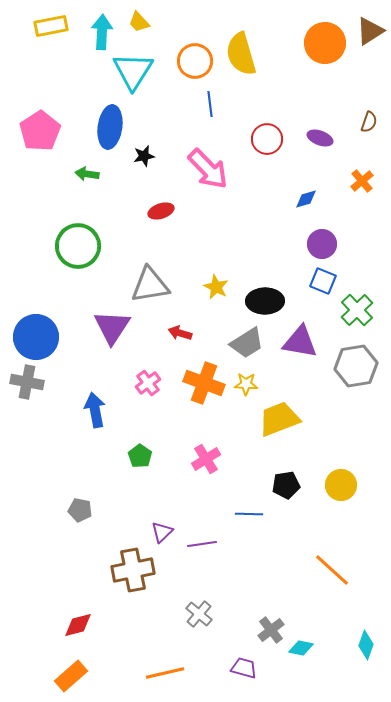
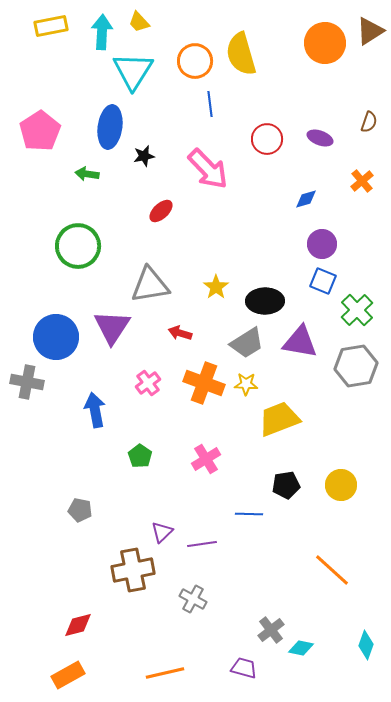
red ellipse at (161, 211): rotated 25 degrees counterclockwise
yellow star at (216, 287): rotated 10 degrees clockwise
blue circle at (36, 337): moved 20 px right
gray cross at (199, 614): moved 6 px left, 15 px up; rotated 12 degrees counterclockwise
orange rectangle at (71, 676): moved 3 px left, 1 px up; rotated 12 degrees clockwise
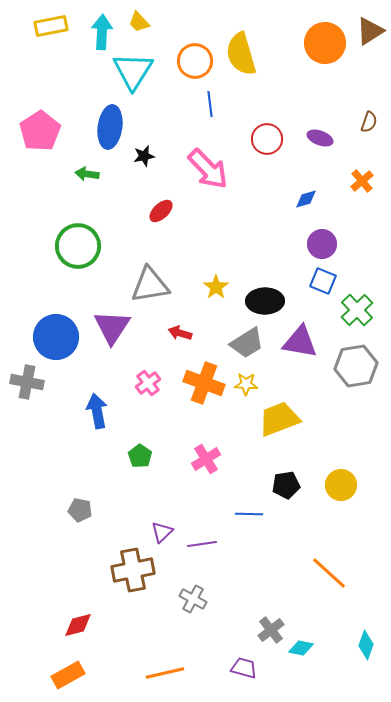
blue arrow at (95, 410): moved 2 px right, 1 px down
orange line at (332, 570): moved 3 px left, 3 px down
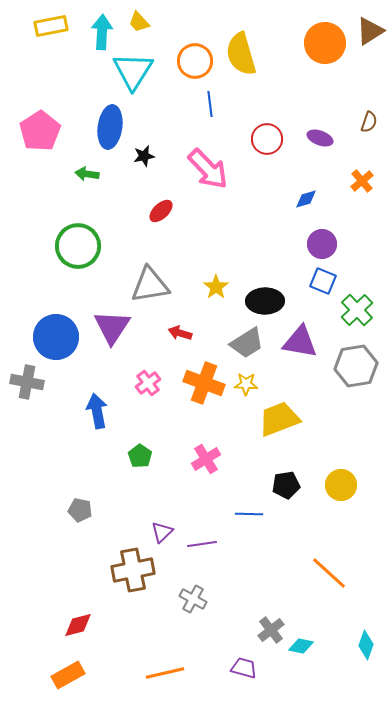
cyan diamond at (301, 648): moved 2 px up
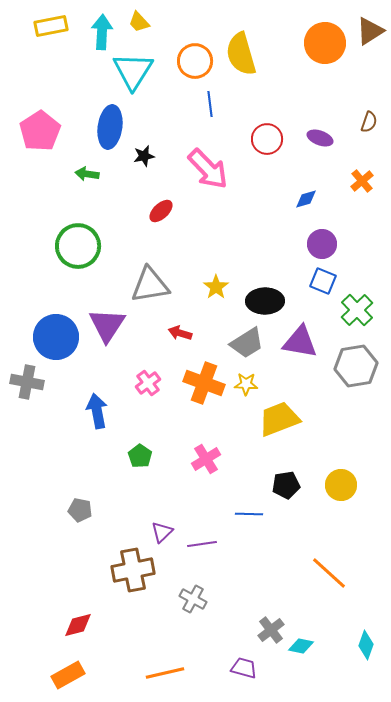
purple triangle at (112, 327): moved 5 px left, 2 px up
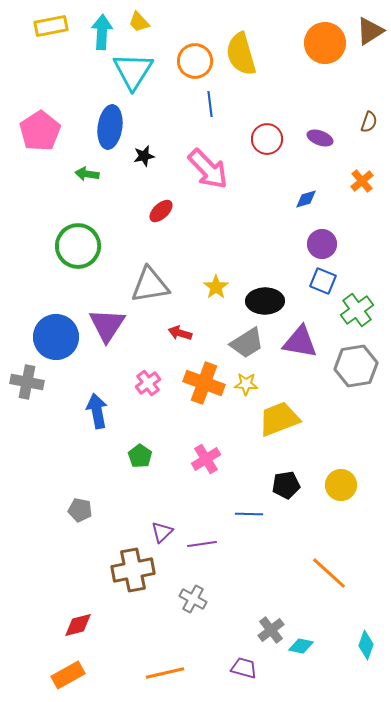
green cross at (357, 310): rotated 8 degrees clockwise
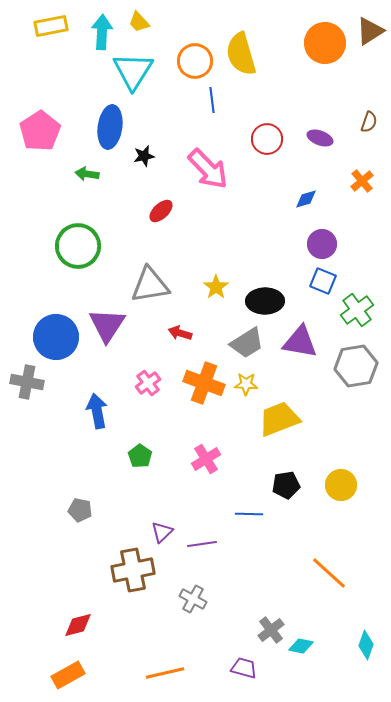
blue line at (210, 104): moved 2 px right, 4 px up
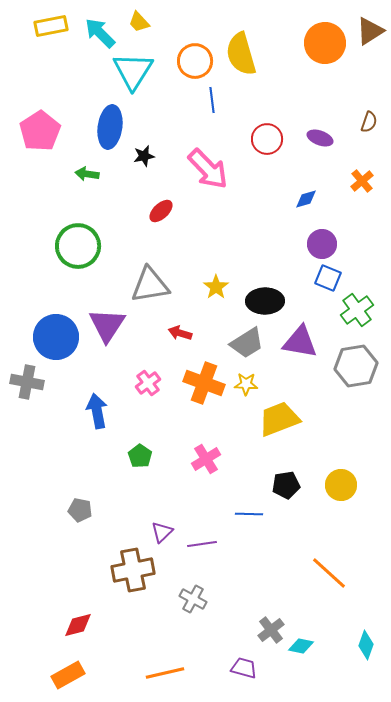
cyan arrow at (102, 32): moved 2 px left, 1 px down; rotated 48 degrees counterclockwise
blue square at (323, 281): moved 5 px right, 3 px up
